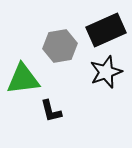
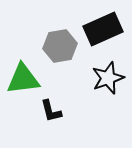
black rectangle: moved 3 px left, 1 px up
black star: moved 2 px right, 6 px down
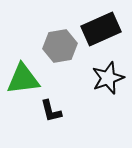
black rectangle: moved 2 px left
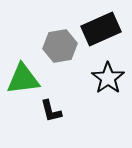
black star: rotated 16 degrees counterclockwise
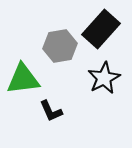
black rectangle: rotated 24 degrees counterclockwise
black star: moved 4 px left; rotated 8 degrees clockwise
black L-shape: rotated 10 degrees counterclockwise
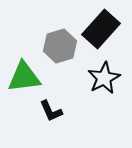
gray hexagon: rotated 8 degrees counterclockwise
green triangle: moved 1 px right, 2 px up
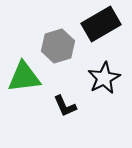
black rectangle: moved 5 px up; rotated 18 degrees clockwise
gray hexagon: moved 2 px left
black L-shape: moved 14 px right, 5 px up
